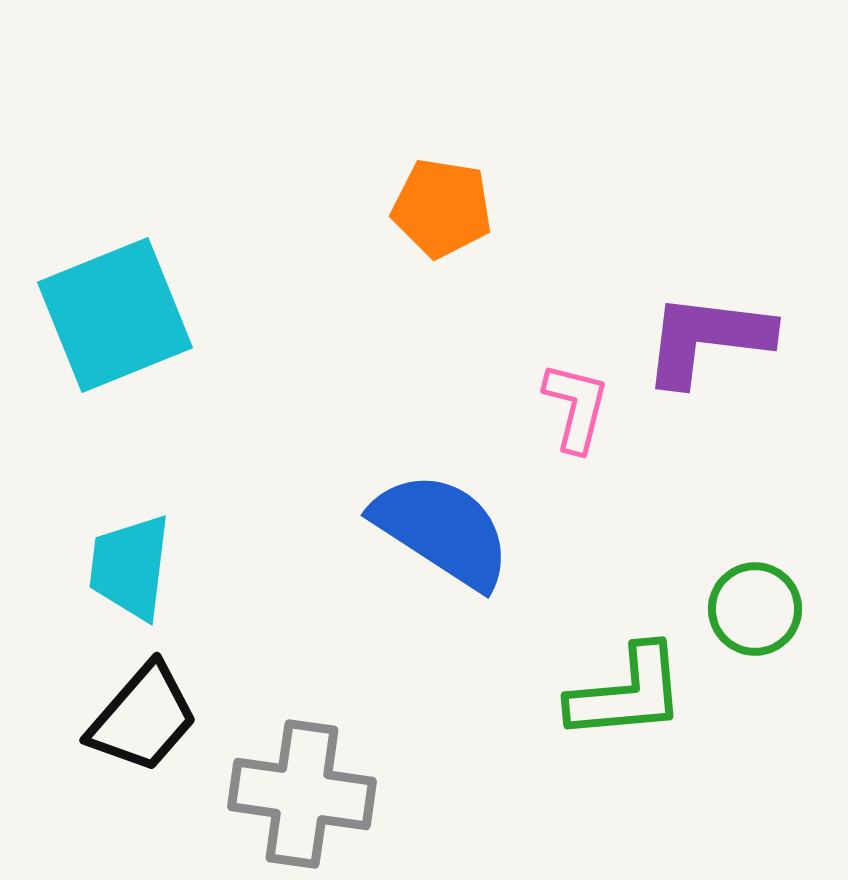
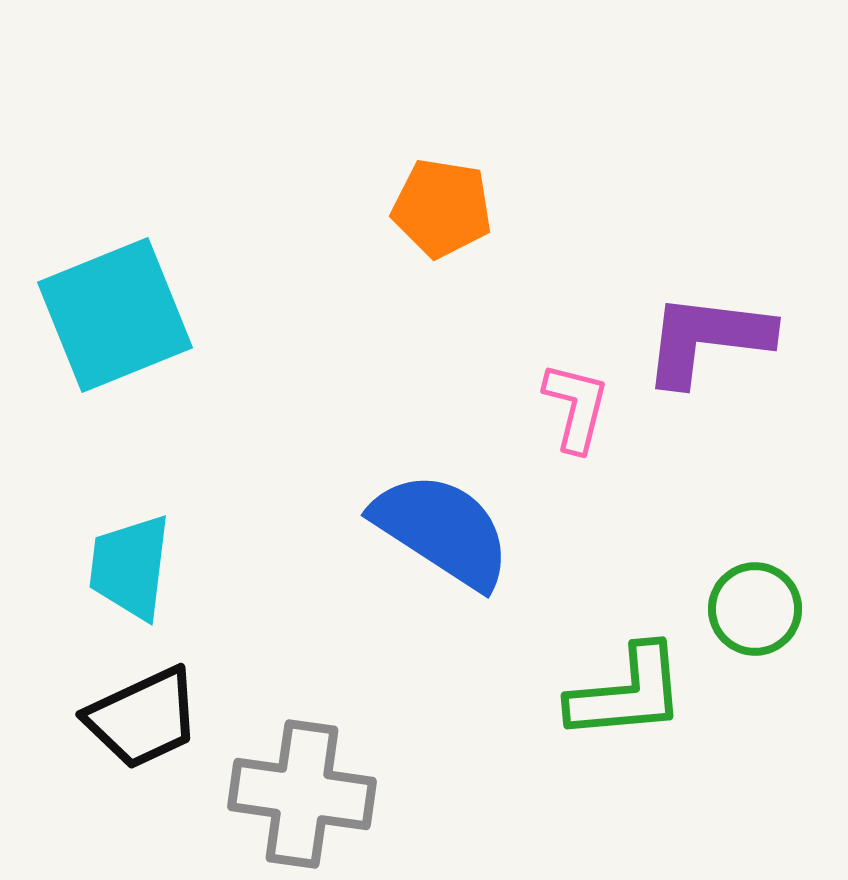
black trapezoid: rotated 24 degrees clockwise
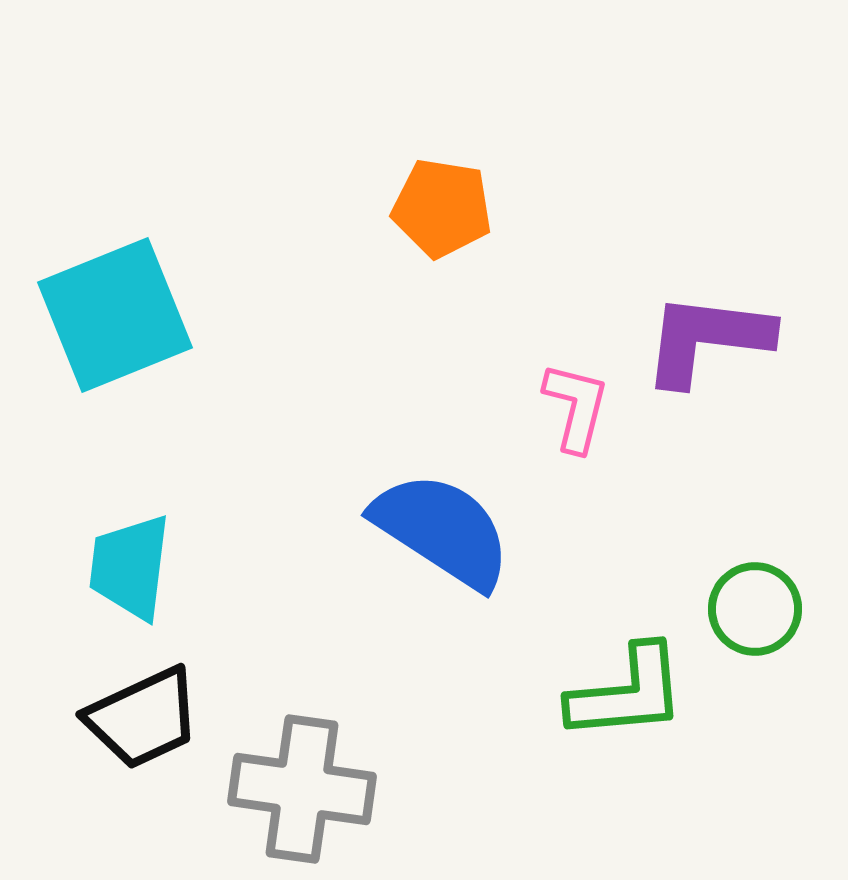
gray cross: moved 5 px up
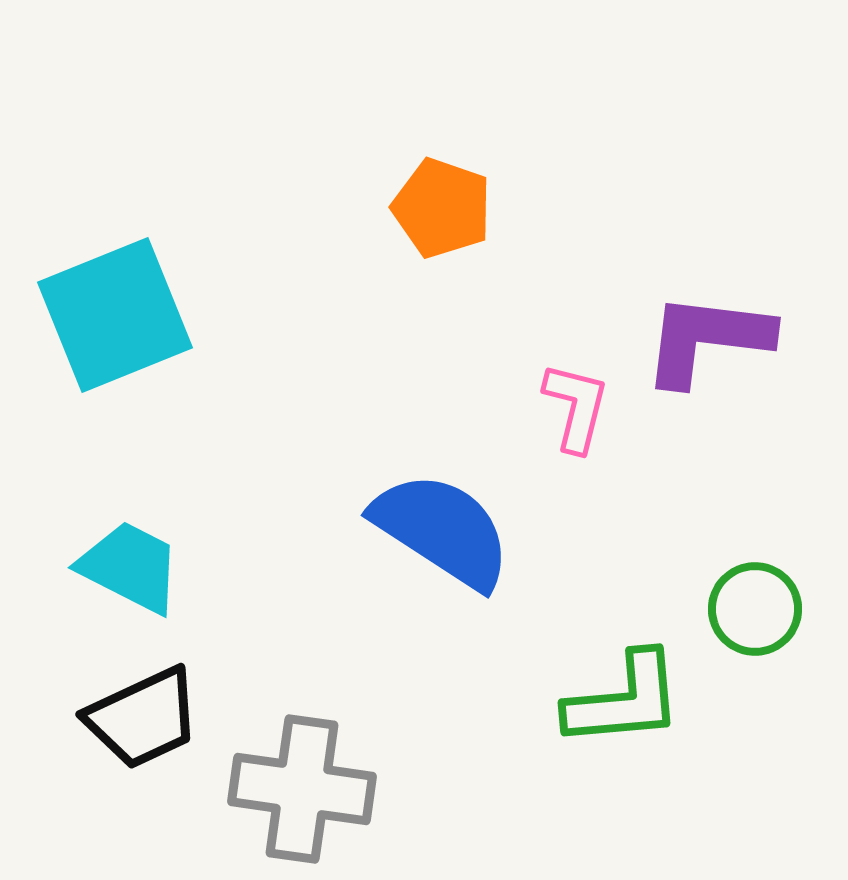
orange pentagon: rotated 10 degrees clockwise
cyan trapezoid: rotated 110 degrees clockwise
green L-shape: moved 3 px left, 7 px down
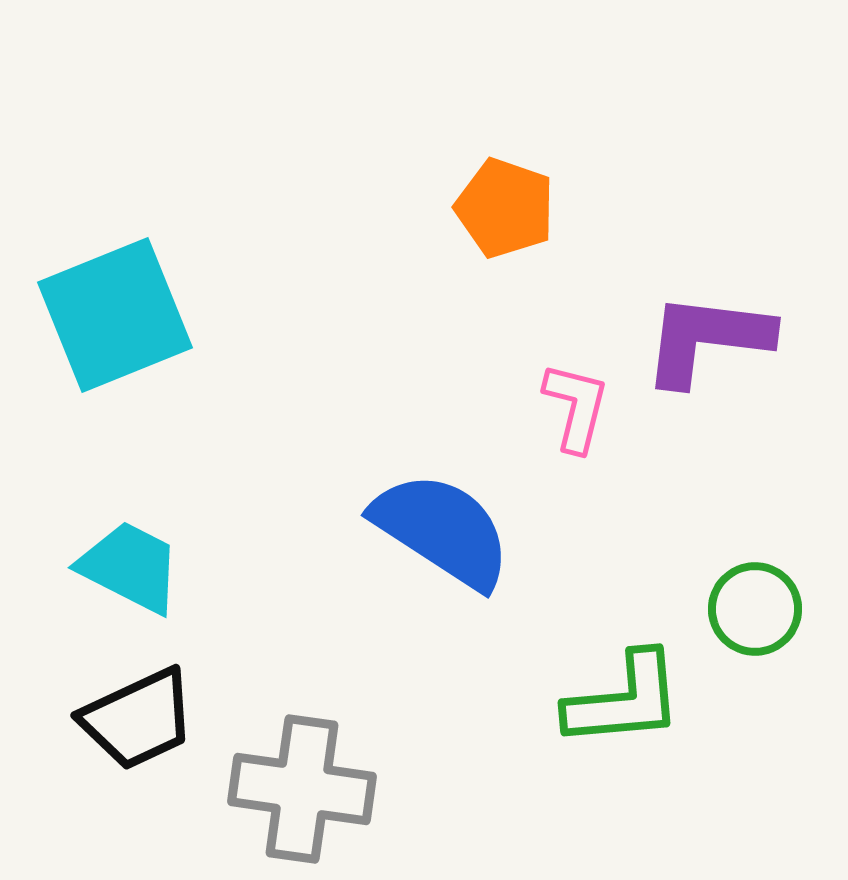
orange pentagon: moved 63 px right
black trapezoid: moved 5 px left, 1 px down
